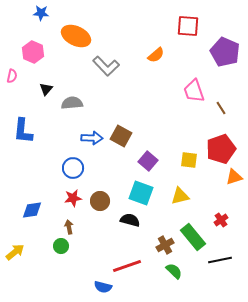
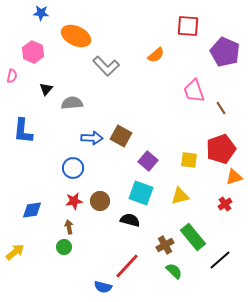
red star: moved 1 px right, 3 px down
red cross: moved 4 px right, 16 px up
green circle: moved 3 px right, 1 px down
black line: rotated 30 degrees counterclockwise
red line: rotated 28 degrees counterclockwise
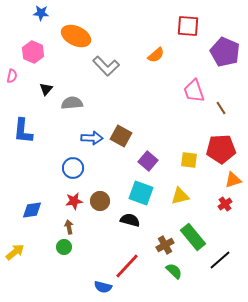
red pentagon: rotated 16 degrees clockwise
orange triangle: moved 1 px left, 3 px down
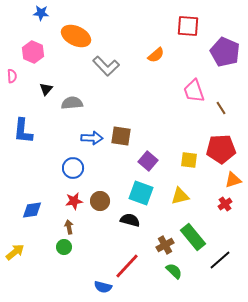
pink semicircle: rotated 16 degrees counterclockwise
brown square: rotated 20 degrees counterclockwise
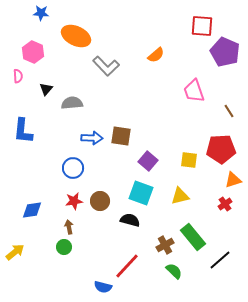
red square: moved 14 px right
pink semicircle: moved 6 px right
brown line: moved 8 px right, 3 px down
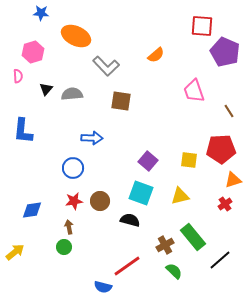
pink hexagon: rotated 20 degrees clockwise
gray semicircle: moved 9 px up
brown square: moved 35 px up
red line: rotated 12 degrees clockwise
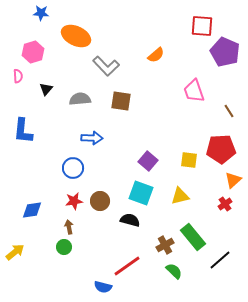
gray semicircle: moved 8 px right, 5 px down
orange triangle: rotated 24 degrees counterclockwise
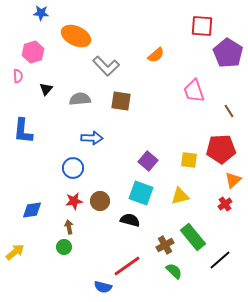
purple pentagon: moved 3 px right, 1 px down; rotated 8 degrees clockwise
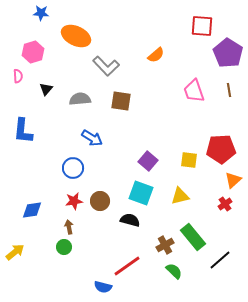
brown line: moved 21 px up; rotated 24 degrees clockwise
blue arrow: rotated 30 degrees clockwise
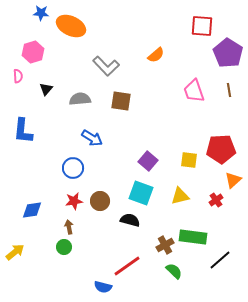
orange ellipse: moved 5 px left, 10 px up
red cross: moved 9 px left, 4 px up
green rectangle: rotated 44 degrees counterclockwise
